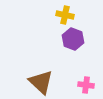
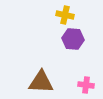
purple hexagon: rotated 15 degrees counterclockwise
brown triangle: rotated 40 degrees counterclockwise
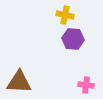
brown triangle: moved 22 px left
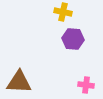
yellow cross: moved 2 px left, 3 px up
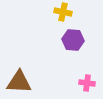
purple hexagon: moved 1 px down
pink cross: moved 1 px right, 2 px up
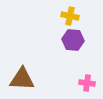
yellow cross: moved 7 px right, 4 px down
brown triangle: moved 3 px right, 3 px up
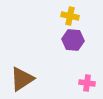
brown triangle: rotated 36 degrees counterclockwise
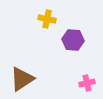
yellow cross: moved 23 px left, 3 px down
pink cross: rotated 21 degrees counterclockwise
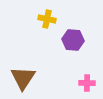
brown triangle: moved 1 px right, 1 px up; rotated 24 degrees counterclockwise
pink cross: rotated 14 degrees clockwise
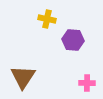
brown triangle: moved 1 px up
